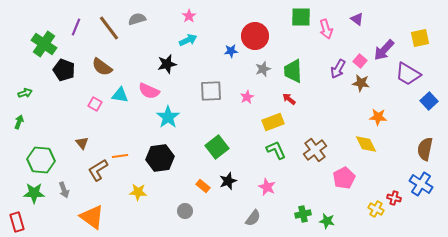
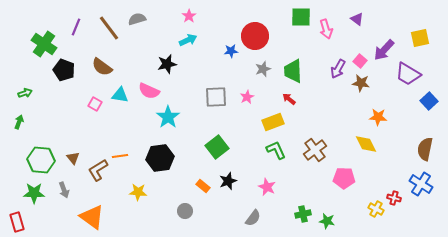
gray square at (211, 91): moved 5 px right, 6 px down
brown triangle at (82, 143): moved 9 px left, 15 px down
pink pentagon at (344, 178): rotated 30 degrees clockwise
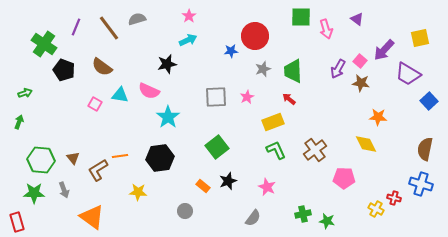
blue cross at (421, 184): rotated 15 degrees counterclockwise
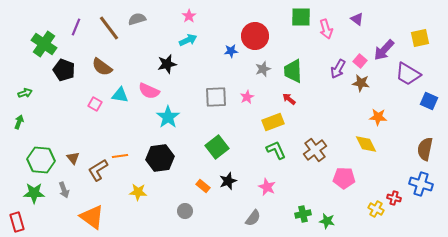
blue square at (429, 101): rotated 24 degrees counterclockwise
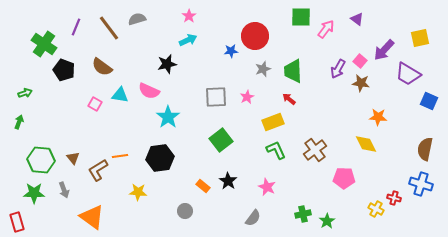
pink arrow at (326, 29): rotated 126 degrees counterclockwise
green square at (217, 147): moved 4 px right, 7 px up
black star at (228, 181): rotated 18 degrees counterclockwise
green star at (327, 221): rotated 28 degrees clockwise
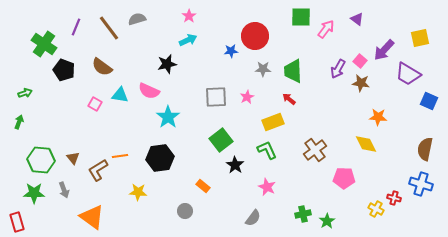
gray star at (263, 69): rotated 21 degrees clockwise
green L-shape at (276, 150): moved 9 px left
black star at (228, 181): moved 7 px right, 16 px up
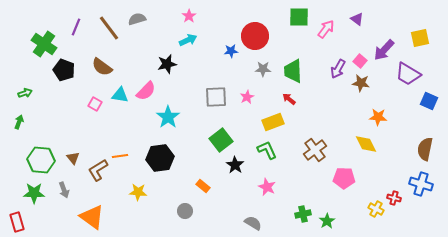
green square at (301, 17): moved 2 px left
pink semicircle at (149, 91): moved 3 px left; rotated 70 degrees counterclockwise
gray semicircle at (253, 218): moved 5 px down; rotated 96 degrees counterclockwise
